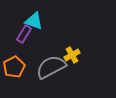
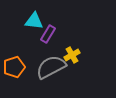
cyan triangle: rotated 12 degrees counterclockwise
purple rectangle: moved 24 px right
orange pentagon: rotated 10 degrees clockwise
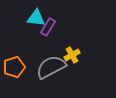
cyan triangle: moved 2 px right, 3 px up
purple rectangle: moved 7 px up
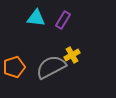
purple rectangle: moved 15 px right, 7 px up
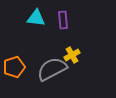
purple rectangle: rotated 36 degrees counterclockwise
gray semicircle: moved 1 px right, 2 px down
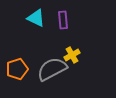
cyan triangle: rotated 18 degrees clockwise
orange pentagon: moved 3 px right, 2 px down
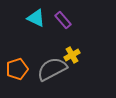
purple rectangle: rotated 36 degrees counterclockwise
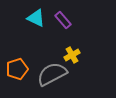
gray semicircle: moved 5 px down
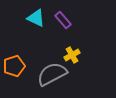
orange pentagon: moved 3 px left, 3 px up
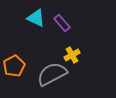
purple rectangle: moved 1 px left, 3 px down
orange pentagon: rotated 10 degrees counterclockwise
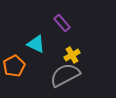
cyan triangle: moved 26 px down
gray semicircle: moved 13 px right, 1 px down
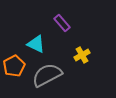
yellow cross: moved 10 px right
gray semicircle: moved 18 px left
